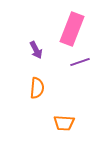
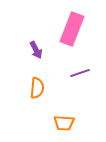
purple line: moved 11 px down
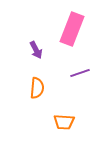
orange trapezoid: moved 1 px up
